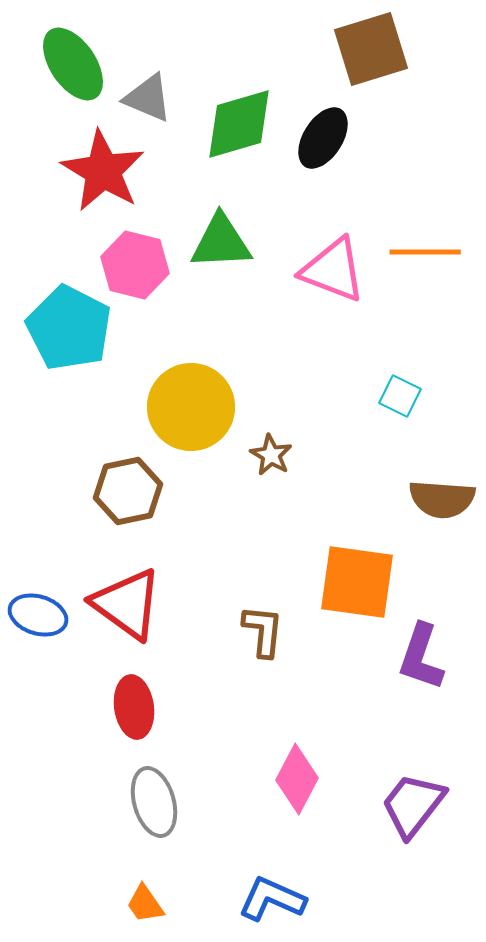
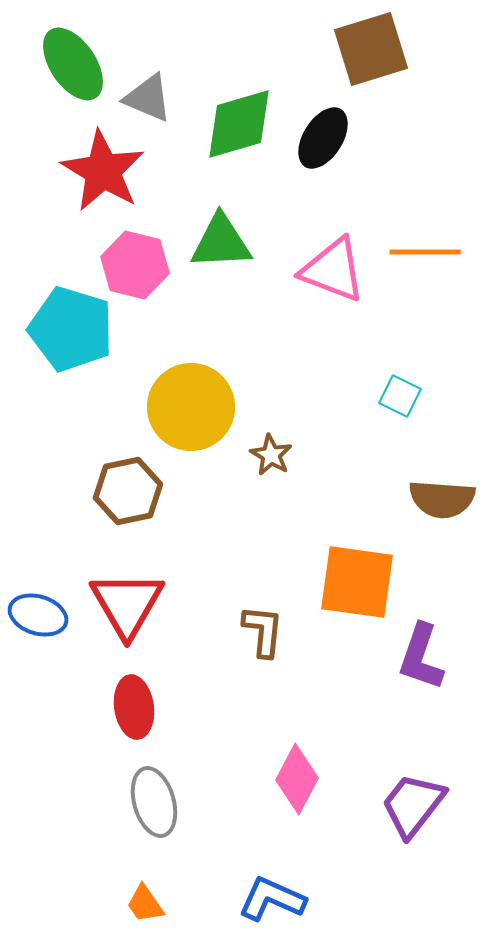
cyan pentagon: moved 2 px right, 1 px down; rotated 10 degrees counterclockwise
red triangle: rotated 24 degrees clockwise
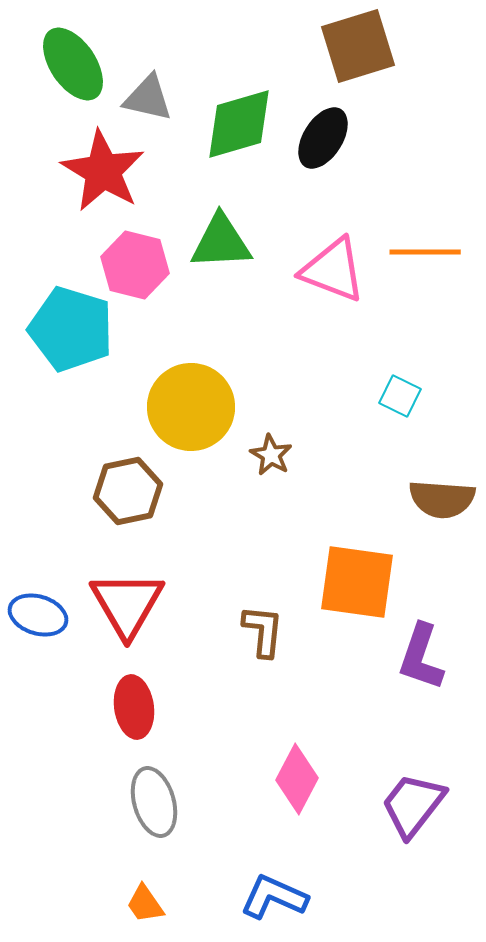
brown square: moved 13 px left, 3 px up
gray triangle: rotated 10 degrees counterclockwise
blue L-shape: moved 2 px right, 2 px up
